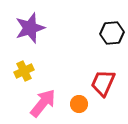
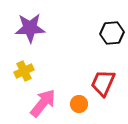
purple star: rotated 16 degrees clockwise
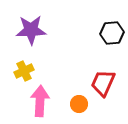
purple star: moved 1 px right, 2 px down
pink arrow: moved 3 px left, 2 px up; rotated 36 degrees counterclockwise
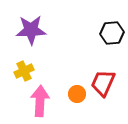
orange circle: moved 2 px left, 10 px up
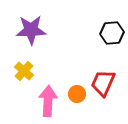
yellow cross: rotated 24 degrees counterclockwise
pink arrow: moved 8 px right
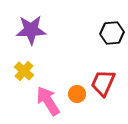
pink arrow: rotated 36 degrees counterclockwise
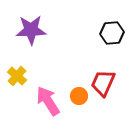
yellow cross: moved 7 px left, 5 px down
orange circle: moved 2 px right, 2 px down
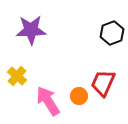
black hexagon: rotated 15 degrees counterclockwise
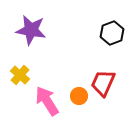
purple star: rotated 12 degrees clockwise
yellow cross: moved 3 px right, 1 px up
pink arrow: moved 1 px left
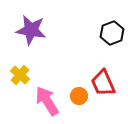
red trapezoid: rotated 48 degrees counterclockwise
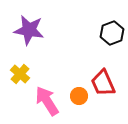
purple star: moved 2 px left
yellow cross: moved 1 px up
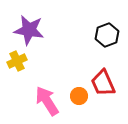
black hexagon: moved 5 px left, 2 px down
yellow cross: moved 3 px left, 13 px up; rotated 24 degrees clockwise
